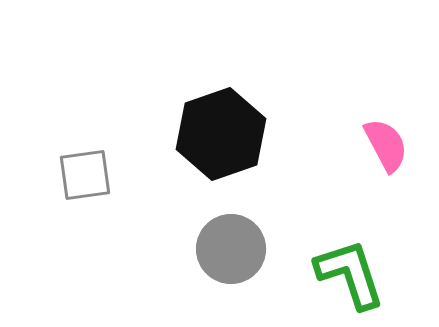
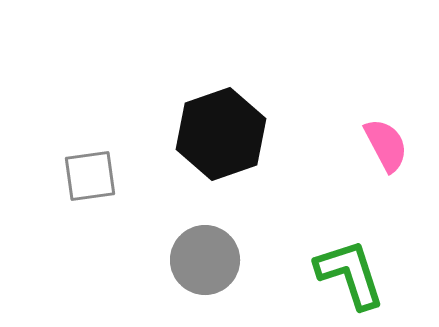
gray square: moved 5 px right, 1 px down
gray circle: moved 26 px left, 11 px down
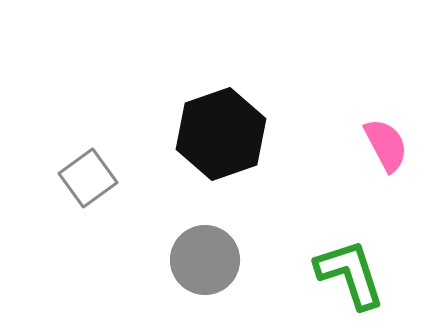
gray square: moved 2 px left, 2 px down; rotated 28 degrees counterclockwise
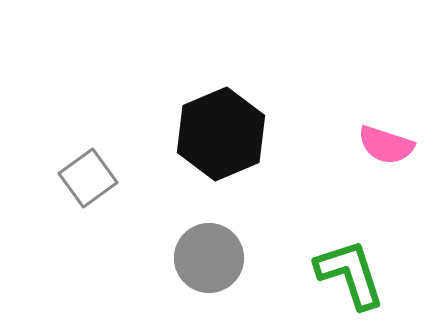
black hexagon: rotated 4 degrees counterclockwise
pink semicircle: rotated 136 degrees clockwise
gray circle: moved 4 px right, 2 px up
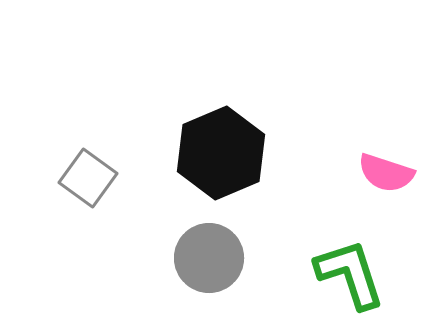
black hexagon: moved 19 px down
pink semicircle: moved 28 px down
gray square: rotated 18 degrees counterclockwise
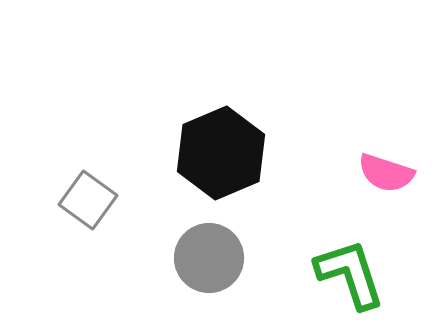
gray square: moved 22 px down
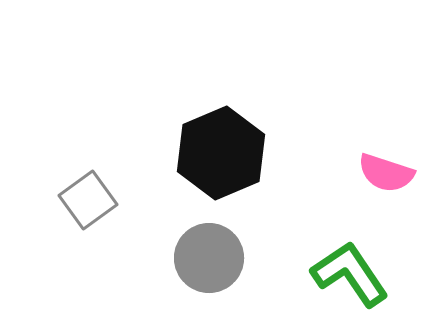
gray square: rotated 18 degrees clockwise
green L-shape: rotated 16 degrees counterclockwise
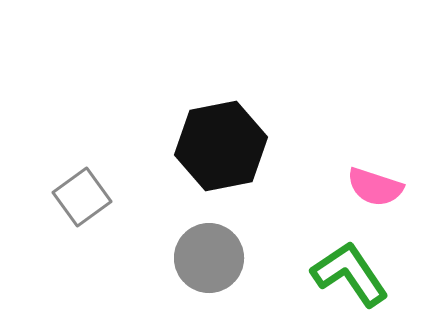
black hexagon: moved 7 px up; rotated 12 degrees clockwise
pink semicircle: moved 11 px left, 14 px down
gray square: moved 6 px left, 3 px up
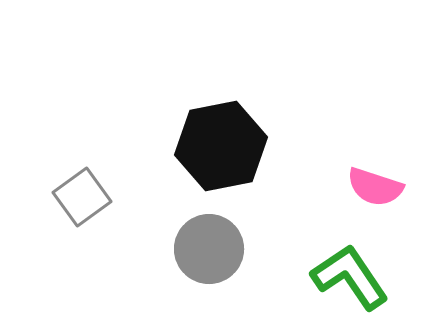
gray circle: moved 9 px up
green L-shape: moved 3 px down
